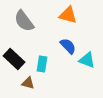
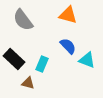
gray semicircle: moved 1 px left, 1 px up
cyan rectangle: rotated 14 degrees clockwise
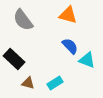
blue semicircle: moved 2 px right
cyan rectangle: moved 13 px right, 19 px down; rotated 35 degrees clockwise
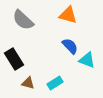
gray semicircle: rotated 10 degrees counterclockwise
black rectangle: rotated 15 degrees clockwise
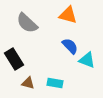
gray semicircle: moved 4 px right, 3 px down
cyan rectangle: rotated 42 degrees clockwise
